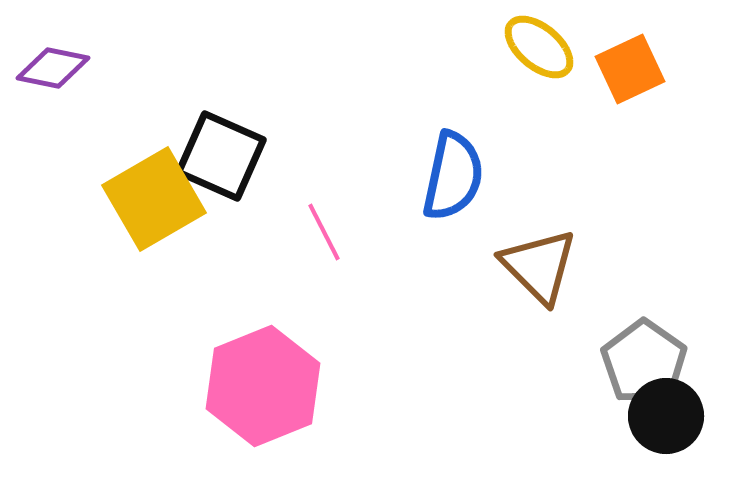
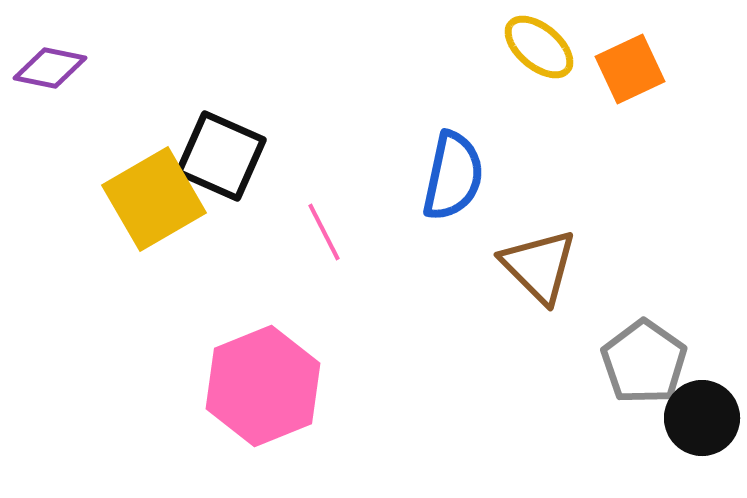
purple diamond: moved 3 px left
black circle: moved 36 px right, 2 px down
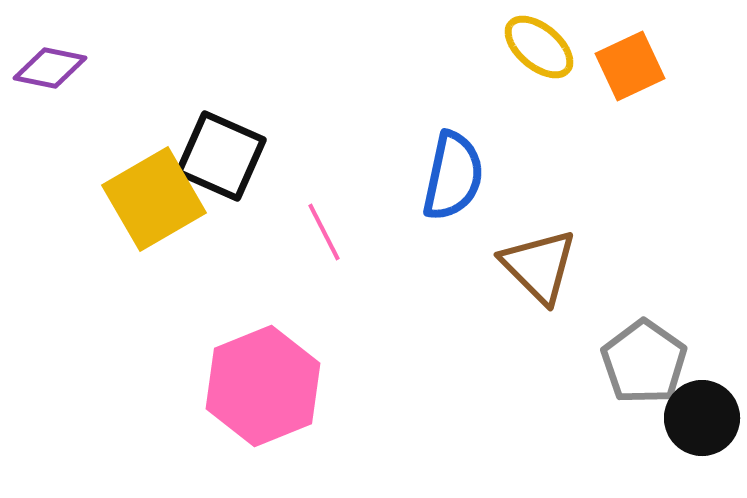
orange square: moved 3 px up
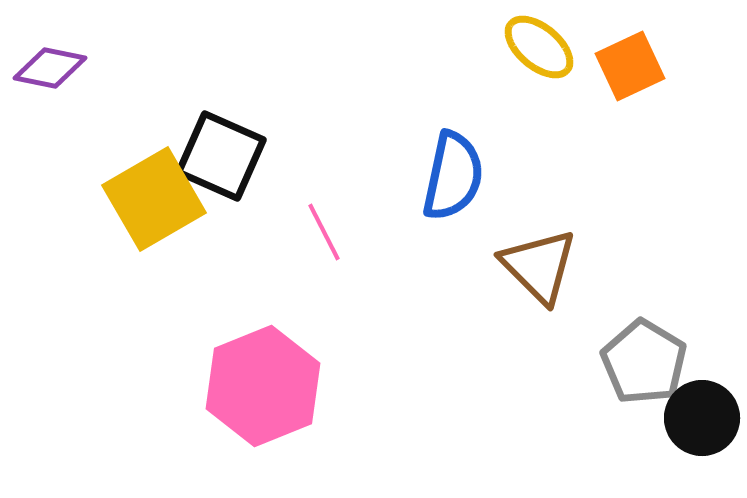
gray pentagon: rotated 4 degrees counterclockwise
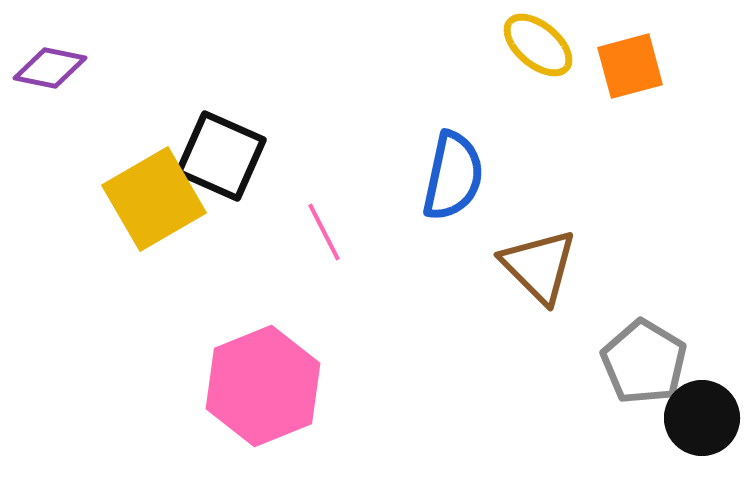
yellow ellipse: moved 1 px left, 2 px up
orange square: rotated 10 degrees clockwise
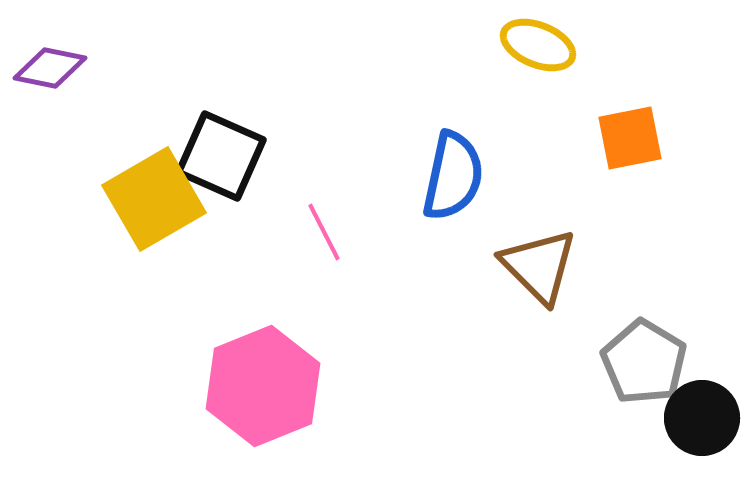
yellow ellipse: rotated 18 degrees counterclockwise
orange square: moved 72 px down; rotated 4 degrees clockwise
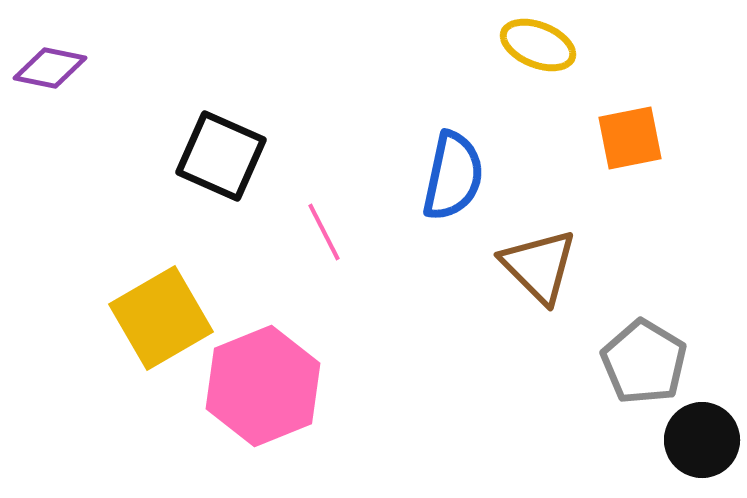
yellow square: moved 7 px right, 119 px down
black circle: moved 22 px down
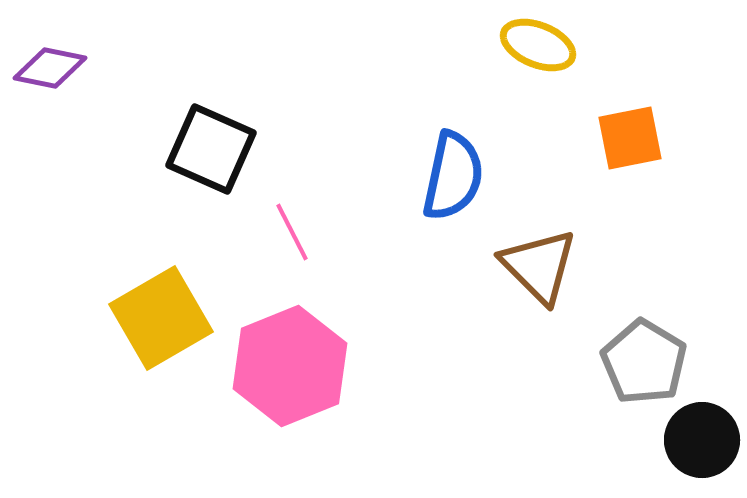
black square: moved 10 px left, 7 px up
pink line: moved 32 px left
pink hexagon: moved 27 px right, 20 px up
